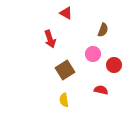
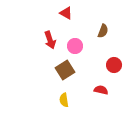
brown semicircle: moved 1 px down
red arrow: moved 1 px down
pink circle: moved 18 px left, 8 px up
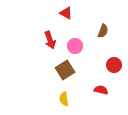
yellow semicircle: moved 1 px up
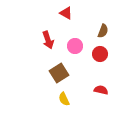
red arrow: moved 2 px left
red circle: moved 14 px left, 11 px up
brown square: moved 6 px left, 3 px down
yellow semicircle: rotated 16 degrees counterclockwise
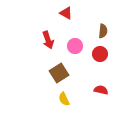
brown semicircle: rotated 16 degrees counterclockwise
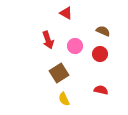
brown semicircle: rotated 72 degrees counterclockwise
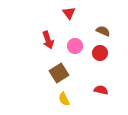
red triangle: moved 3 px right; rotated 24 degrees clockwise
red circle: moved 1 px up
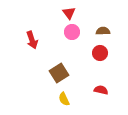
brown semicircle: rotated 24 degrees counterclockwise
red arrow: moved 16 px left
pink circle: moved 3 px left, 14 px up
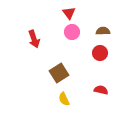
red arrow: moved 2 px right, 1 px up
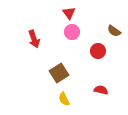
brown semicircle: moved 11 px right; rotated 144 degrees counterclockwise
red circle: moved 2 px left, 2 px up
